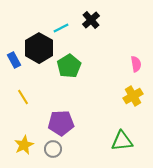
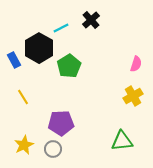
pink semicircle: rotated 28 degrees clockwise
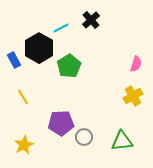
gray circle: moved 31 px right, 12 px up
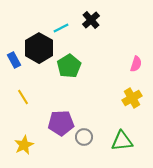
yellow cross: moved 1 px left, 2 px down
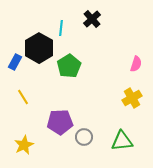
black cross: moved 1 px right, 1 px up
cyan line: rotated 56 degrees counterclockwise
blue rectangle: moved 1 px right, 2 px down; rotated 56 degrees clockwise
purple pentagon: moved 1 px left, 1 px up
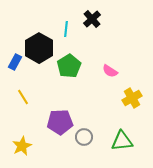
cyan line: moved 5 px right, 1 px down
pink semicircle: moved 26 px left, 7 px down; rotated 105 degrees clockwise
yellow star: moved 2 px left, 1 px down
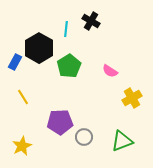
black cross: moved 1 px left, 2 px down; rotated 18 degrees counterclockwise
green triangle: rotated 15 degrees counterclockwise
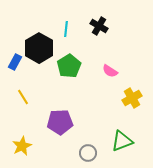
black cross: moved 8 px right, 5 px down
gray circle: moved 4 px right, 16 px down
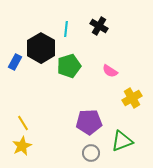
black hexagon: moved 2 px right
green pentagon: rotated 15 degrees clockwise
yellow line: moved 26 px down
purple pentagon: moved 29 px right
gray circle: moved 3 px right
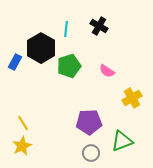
pink semicircle: moved 3 px left
